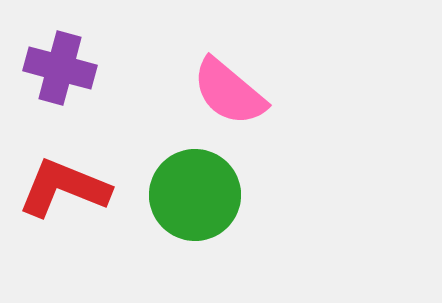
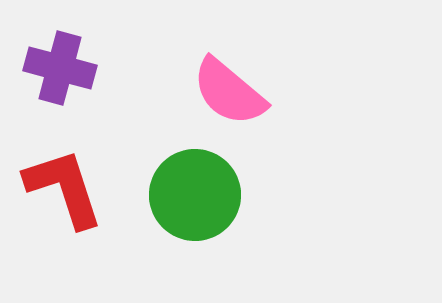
red L-shape: rotated 50 degrees clockwise
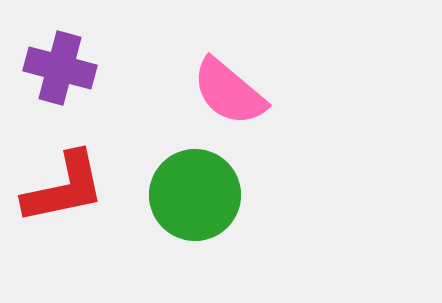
red L-shape: rotated 96 degrees clockwise
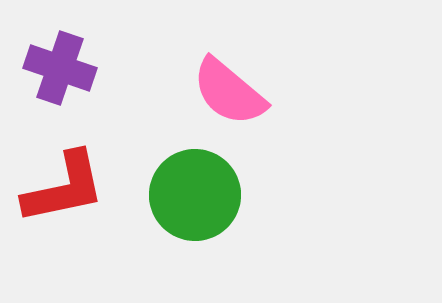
purple cross: rotated 4 degrees clockwise
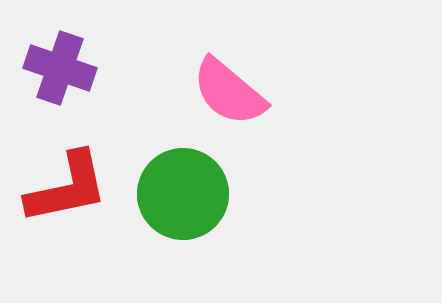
red L-shape: moved 3 px right
green circle: moved 12 px left, 1 px up
